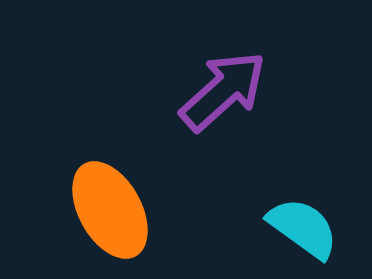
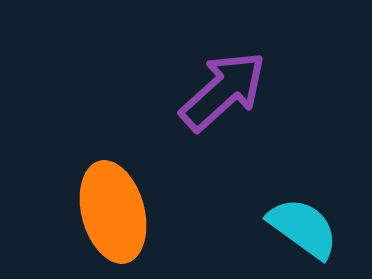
orange ellipse: moved 3 px right, 2 px down; rotated 14 degrees clockwise
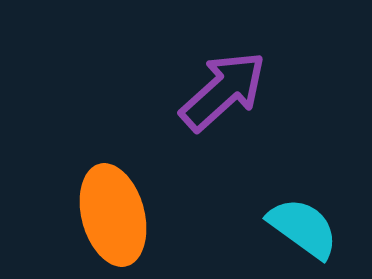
orange ellipse: moved 3 px down
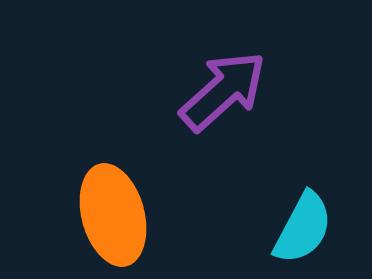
cyan semicircle: rotated 82 degrees clockwise
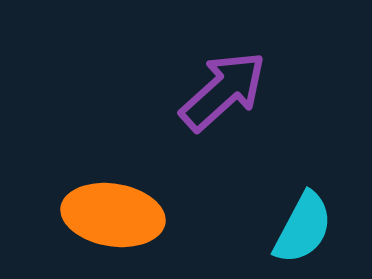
orange ellipse: rotated 66 degrees counterclockwise
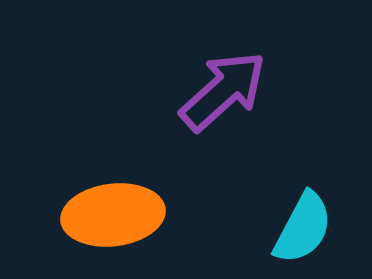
orange ellipse: rotated 16 degrees counterclockwise
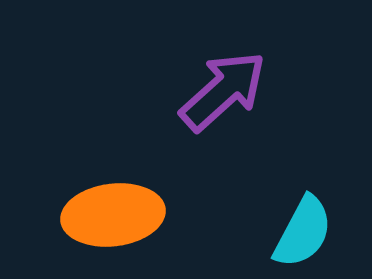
cyan semicircle: moved 4 px down
